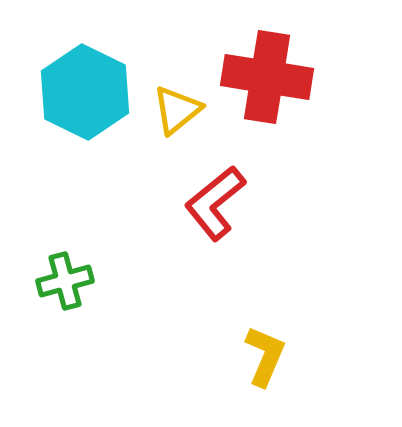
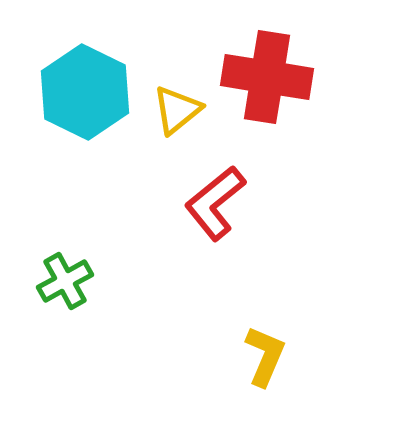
green cross: rotated 14 degrees counterclockwise
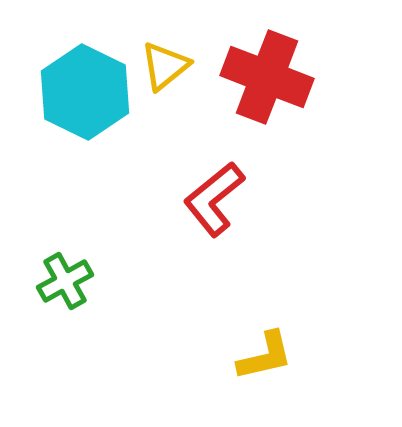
red cross: rotated 12 degrees clockwise
yellow triangle: moved 12 px left, 44 px up
red L-shape: moved 1 px left, 4 px up
yellow L-shape: rotated 54 degrees clockwise
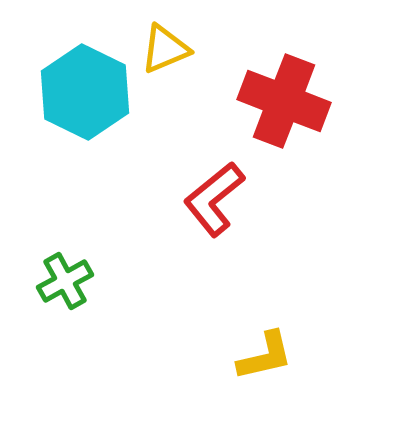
yellow triangle: moved 17 px up; rotated 16 degrees clockwise
red cross: moved 17 px right, 24 px down
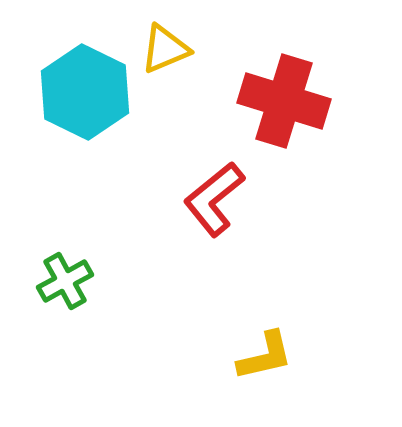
red cross: rotated 4 degrees counterclockwise
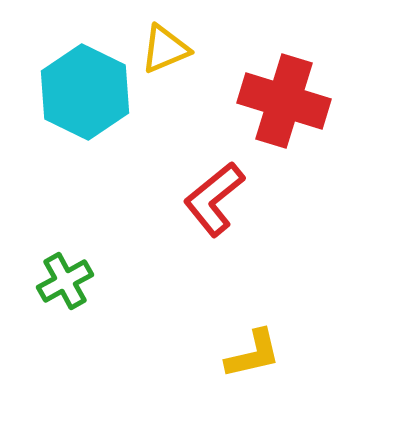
yellow L-shape: moved 12 px left, 2 px up
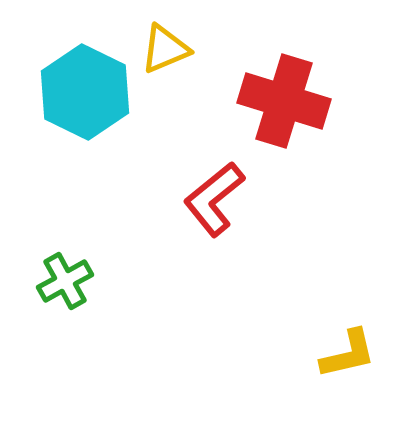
yellow L-shape: moved 95 px right
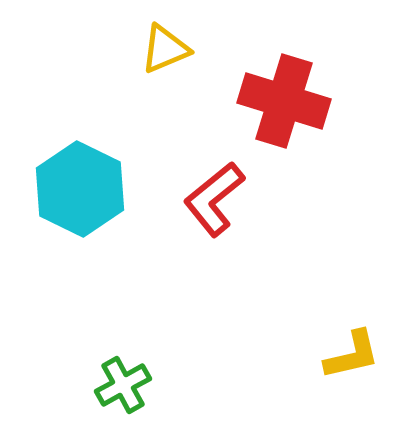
cyan hexagon: moved 5 px left, 97 px down
green cross: moved 58 px right, 104 px down
yellow L-shape: moved 4 px right, 1 px down
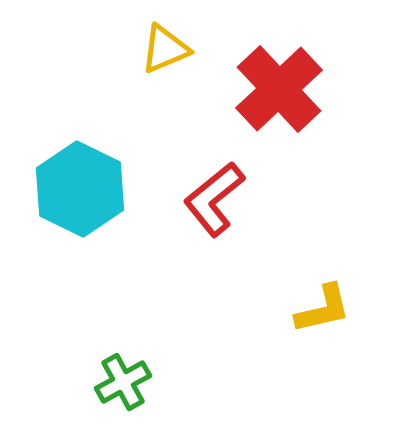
red cross: moved 5 px left, 12 px up; rotated 30 degrees clockwise
yellow L-shape: moved 29 px left, 46 px up
green cross: moved 3 px up
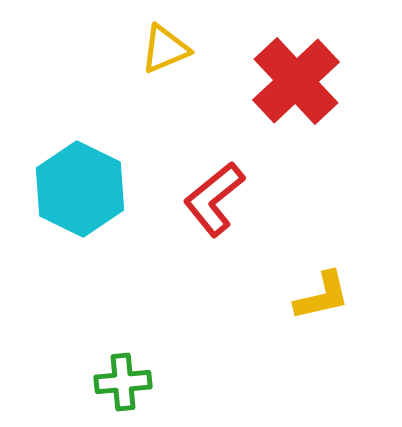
red cross: moved 17 px right, 8 px up
yellow L-shape: moved 1 px left, 13 px up
green cross: rotated 24 degrees clockwise
